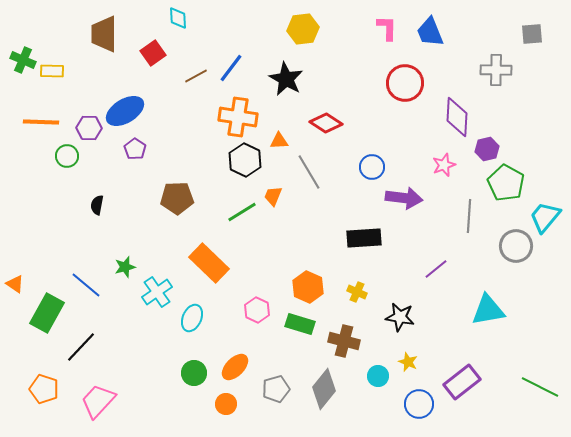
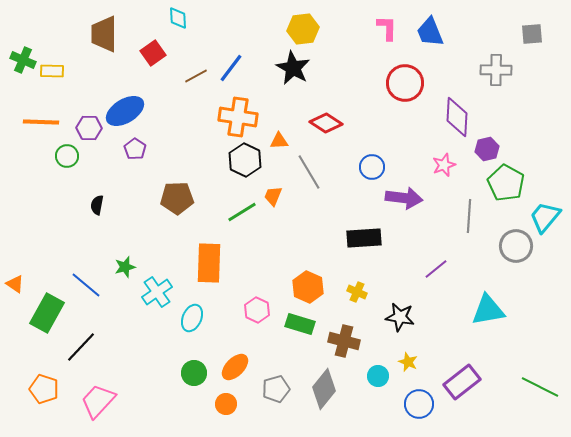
black star at (286, 79): moved 7 px right, 11 px up
orange rectangle at (209, 263): rotated 48 degrees clockwise
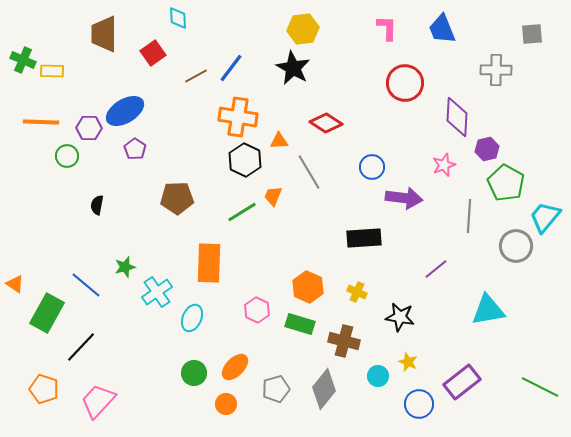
blue trapezoid at (430, 32): moved 12 px right, 3 px up
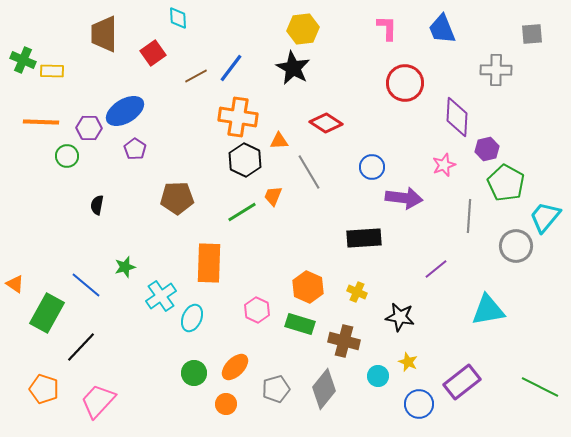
cyan cross at (157, 292): moved 4 px right, 4 px down
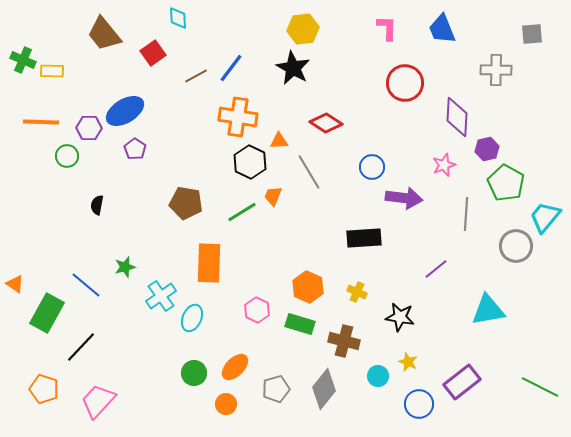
brown trapezoid at (104, 34): rotated 39 degrees counterclockwise
black hexagon at (245, 160): moved 5 px right, 2 px down
brown pentagon at (177, 198): moved 9 px right, 5 px down; rotated 12 degrees clockwise
gray line at (469, 216): moved 3 px left, 2 px up
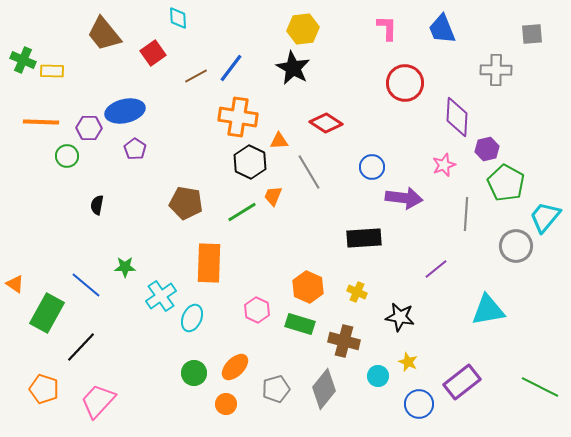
blue ellipse at (125, 111): rotated 18 degrees clockwise
green star at (125, 267): rotated 15 degrees clockwise
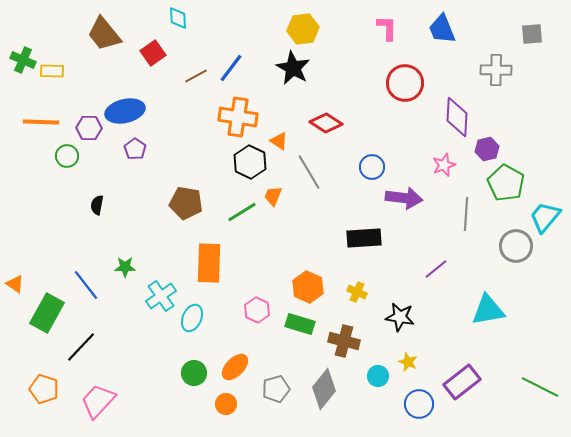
orange triangle at (279, 141): rotated 36 degrees clockwise
blue line at (86, 285): rotated 12 degrees clockwise
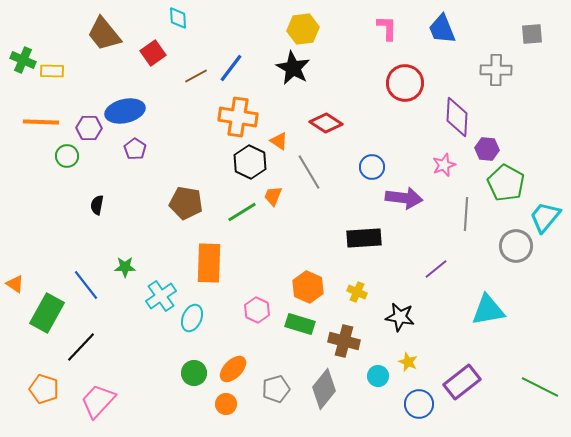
purple hexagon at (487, 149): rotated 20 degrees clockwise
orange ellipse at (235, 367): moved 2 px left, 2 px down
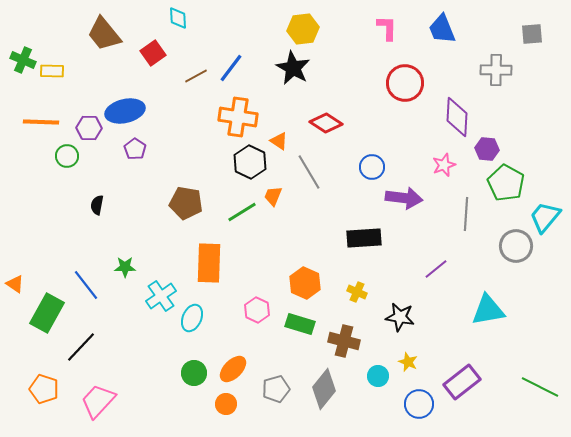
orange hexagon at (308, 287): moved 3 px left, 4 px up
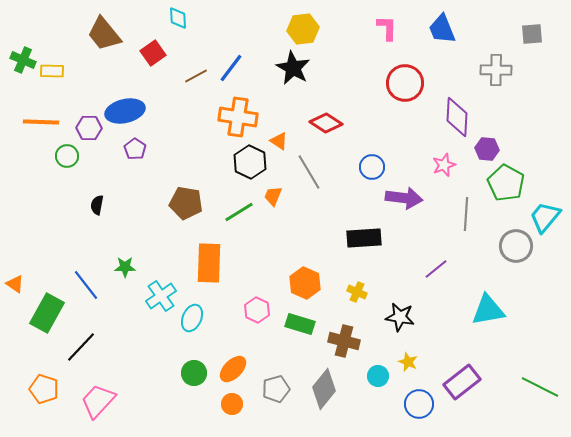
green line at (242, 212): moved 3 px left
orange circle at (226, 404): moved 6 px right
